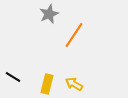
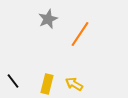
gray star: moved 1 px left, 5 px down
orange line: moved 6 px right, 1 px up
black line: moved 4 px down; rotated 21 degrees clockwise
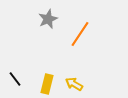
black line: moved 2 px right, 2 px up
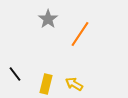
gray star: rotated 12 degrees counterclockwise
black line: moved 5 px up
yellow rectangle: moved 1 px left
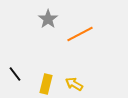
orange line: rotated 28 degrees clockwise
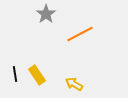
gray star: moved 2 px left, 5 px up
black line: rotated 28 degrees clockwise
yellow rectangle: moved 9 px left, 9 px up; rotated 48 degrees counterclockwise
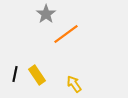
orange line: moved 14 px left; rotated 8 degrees counterclockwise
black line: rotated 21 degrees clockwise
yellow arrow: rotated 24 degrees clockwise
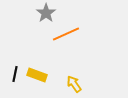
gray star: moved 1 px up
orange line: rotated 12 degrees clockwise
yellow rectangle: rotated 36 degrees counterclockwise
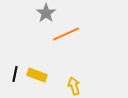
yellow arrow: moved 2 px down; rotated 18 degrees clockwise
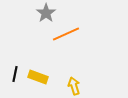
yellow rectangle: moved 1 px right, 2 px down
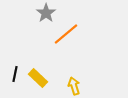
orange line: rotated 16 degrees counterclockwise
yellow rectangle: moved 1 px down; rotated 24 degrees clockwise
